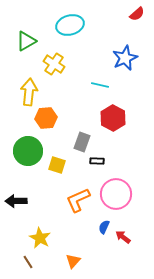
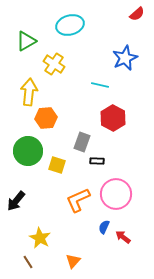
black arrow: rotated 50 degrees counterclockwise
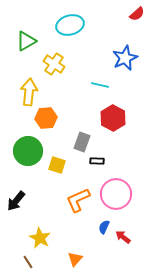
orange triangle: moved 2 px right, 2 px up
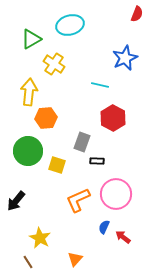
red semicircle: rotated 28 degrees counterclockwise
green triangle: moved 5 px right, 2 px up
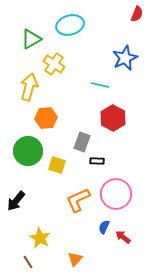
yellow arrow: moved 5 px up; rotated 8 degrees clockwise
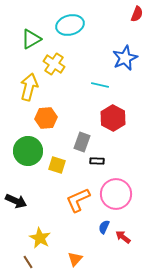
black arrow: rotated 105 degrees counterclockwise
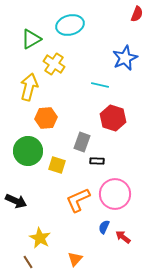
red hexagon: rotated 10 degrees counterclockwise
pink circle: moved 1 px left
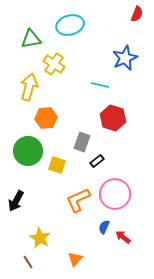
green triangle: rotated 20 degrees clockwise
black rectangle: rotated 40 degrees counterclockwise
black arrow: rotated 95 degrees clockwise
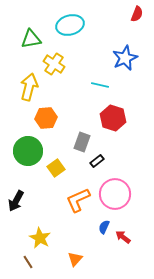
yellow square: moved 1 px left, 3 px down; rotated 36 degrees clockwise
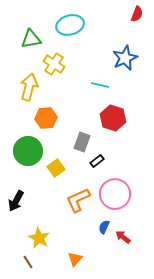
yellow star: moved 1 px left
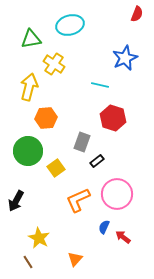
pink circle: moved 2 px right
